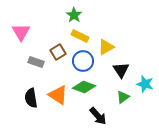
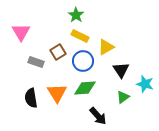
green star: moved 2 px right
green diamond: moved 1 px right, 1 px down; rotated 25 degrees counterclockwise
orange triangle: moved 1 px left, 2 px up; rotated 25 degrees clockwise
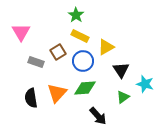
orange triangle: rotated 15 degrees clockwise
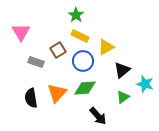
brown square: moved 2 px up
black triangle: moved 1 px right; rotated 24 degrees clockwise
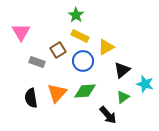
gray rectangle: moved 1 px right
green diamond: moved 3 px down
black arrow: moved 10 px right, 1 px up
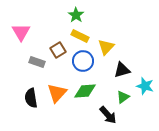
yellow triangle: rotated 18 degrees counterclockwise
black triangle: rotated 24 degrees clockwise
cyan star: moved 2 px down
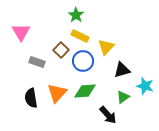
brown square: moved 3 px right; rotated 14 degrees counterclockwise
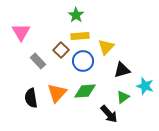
yellow rectangle: rotated 30 degrees counterclockwise
gray rectangle: moved 1 px right, 1 px up; rotated 28 degrees clockwise
black arrow: moved 1 px right, 1 px up
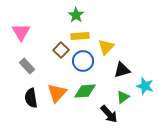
gray rectangle: moved 11 px left, 5 px down
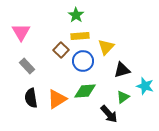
orange triangle: moved 6 px down; rotated 15 degrees clockwise
